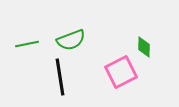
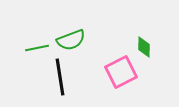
green line: moved 10 px right, 4 px down
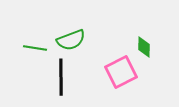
green line: moved 2 px left; rotated 20 degrees clockwise
black line: moved 1 px right; rotated 9 degrees clockwise
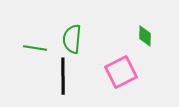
green semicircle: moved 1 px right, 1 px up; rotated 116 degrees clockwise
green diamond: moved 1 px right, 11 px up
black line: moved 2 px right, 1 px up
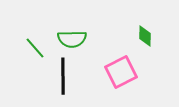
green semicircle: rotated 96 degrees counterclockwise
green line: rotated 40 degrees clockwise
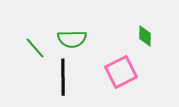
black line: moved 1 px down
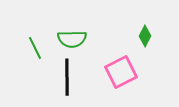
green diamond: rotated 25 degrees clockwise
green line: rotated 15 degrees clockwise
black line: moved 4 px right
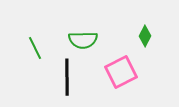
green semicircle: moved 11 px right, 1 px down
